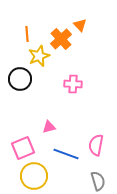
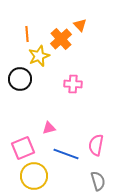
pink triangle: moved 1 px down
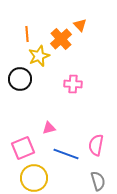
yellow circle: moved 2 px down
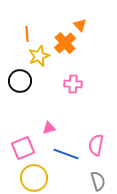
orange cross: moved 4 px right, 4 px down
black circle: moved 2 px down
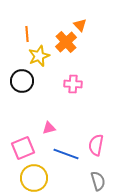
orange cross: moved 1 px right, 1 px up
black circle: moved 2 px right
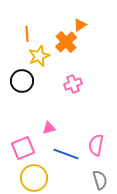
orange triangle: rotated 40 degrees clockwise
pink cross: rotated 24 degrees counterclockwise
gray semicircle: moved 2 px right, 1 px up
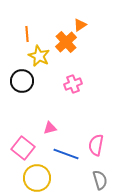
yellow star: rotated 25 degrees counterclockwise
pink triangle: moved 1 px right
pink square: rotated 30 degrees counterclockwise
yellow circle: moved 3 px right
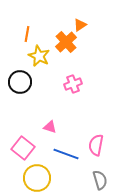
orange line: rotated 14 degrees clockwise
black circle: moved 2 px left, 1 px down
pink triangle: moved 1 px up; rotated 32 degrees clockwise
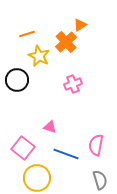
orange line: rotated 63 degrees clockwise
black circle: moved 3 px left, 2 px up
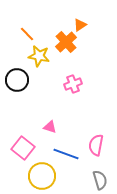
orange line: rotated 63 degrees clockwise
yellow star: rotated 15 degrees counterclockwise
yellow circle: moved 5 px right, 2 px up
